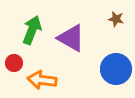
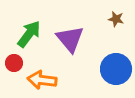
green arrow: moved 3 px left, 4 px down; rotated 16 degrees clockwise
purple triangle: moved 1 px left, 1 px down; rotated 20 degrees clockwise
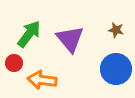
brown star: moved 11 px down
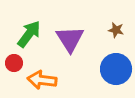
purple triangle: rotated 8 degrees clockwise
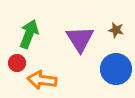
green arrow: rotated 16 degrees counterclockwise
purple triangle: moved 10 px right
red circle: moved 3 px right
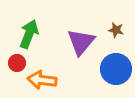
purple triangle: moved 1 px right, 3 px down; rotated 12 degrees clockwise
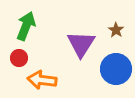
brown star: rotated 21 degrees clockwise
green arrow: moved 3 px left, 8 px up
purple triangle: moved 2 px down; rotated 8 degrees counterclockwise
red circle: moved 2 px right, 5 px up
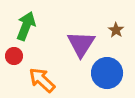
red circle: moved 5 px left, 2 px up
blue circle: moved 9 px left, 4 px down
orange arrow: rotated 36 degrees clockwise
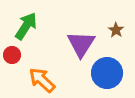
green arrow: rotated 12 degrees clockwise
red circle: moved 2 px left, 1 px up
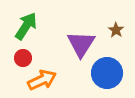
red circle: moved 11 px right, 3 px down
orange arrow: rotated 112 degrees clockwise
